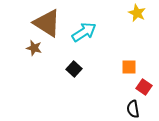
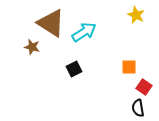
yellow star: moved 1 px left, 2 px down
brown triangle: moved 4 px right
brown star: moved 2 px left, 1 px up
black square: rotated 21 degrees clockwise
black semicircle: moved 5 px right, 1 px up
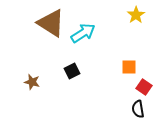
yellow star: rotated 12 degrees clockwise
cyan arrow: moved 1 px left, 1 px down
brown star: moved 35 px down
black square: moved 2 px left, 2 px down
black semicircle: moved 1 px down
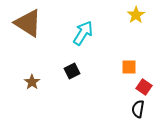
brown triangle: moved 23 px left
cyan arrow: rotated 25 degrees counterclockwise
brown star: rotated 21 degrees clockwise
black semicircle: rotated 18 degrees clockwise
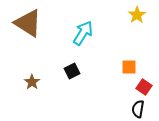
yellow star: moved 1 px right
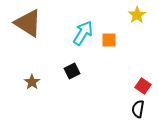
orange square: moved 20 px left, 27 px up
red square: moved 1 px left, 1 px up
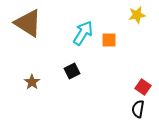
yellow star: rotated 24 degrees clockwise
red square: moved 1 px down
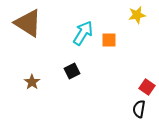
red square: moved 4 px right
black semicircle: moved 1 px right
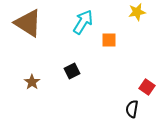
yellow star: moved 3 px up
cyan arrow: moved 11 px up
black semicircle: moved 7 px left
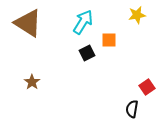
yellow star: moved 3 px down
black square: moved 15 px right, 18 px up
red square: rotated 21 degrees clockwise
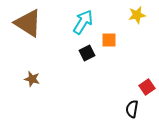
brown star: moved 3 px up; rotated 21 degrees counterclockwise
